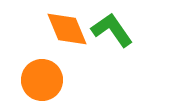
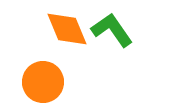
orange circle: moved 1 px right, 2 px down
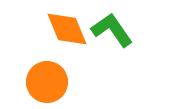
orange circle: moved 4 px right
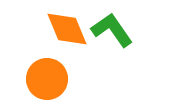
orange circle: moved 3 px up
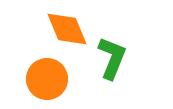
green L-shape: moved 28 px down; rotated 57 degrees clockwise
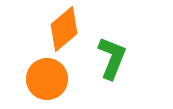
orange diamond: moved 3 px left; rotated 72 degrees clockwise
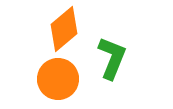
orange circle: moved 11 px right
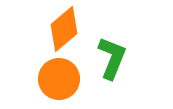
orange circle: moved 1 px right
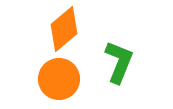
green L-shape: moved 7 px right, 4 px down
